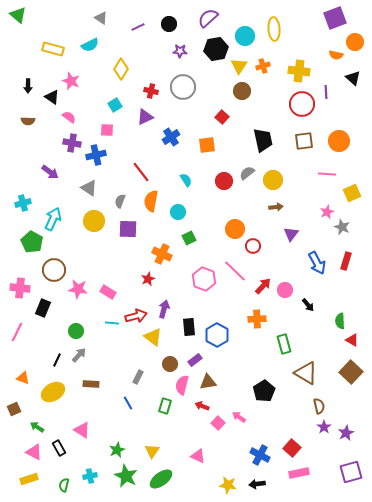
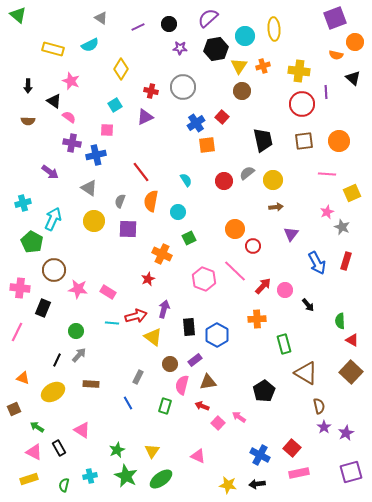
purple star at (180, 51): moved 3 px up
black triangle at (52, 97): moved 2 px right, 4 px down
blue cross at (171, 137): moved 25 px right, 14 px up
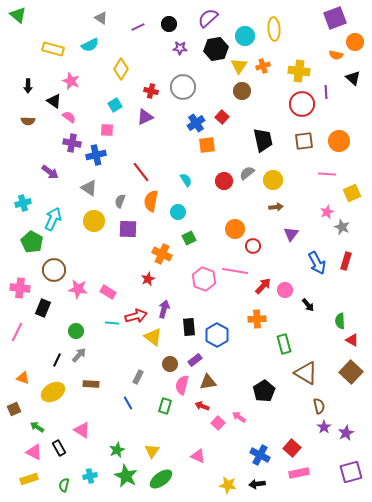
pink line at (235, 271): rotated 35 degrees counterclockwise
